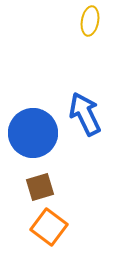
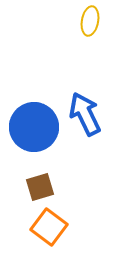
blue circle: moved 1 px right, 6 px up
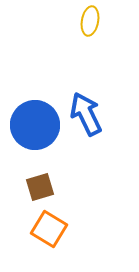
blue arrow: moved 1 px right
blue circle: moved 1 px right, 2 px up
orange square: moved 2 px down; rotated 6 degrees counterclockwise
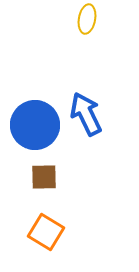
yellow ellipse: moved 3 px left, 2 px up
brown square: moved 4 px right, 10 px up; rotated 16 degrees clockwise
orange square: moved 3 px left, 3 px down
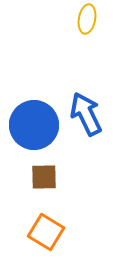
blue circle: moved 1 px left
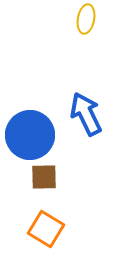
yellow ellipse: moved 1 px left
blue circle: moved 4 px left, 10 px down
orange square: moved 3 px up
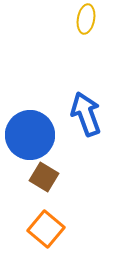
blue arrow: rotated 6 degrees clockwise
brown square: rotated 32 degrees clockwise
orange square: rotated 9 degrees clockwise
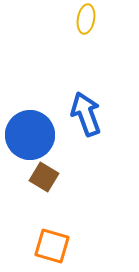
orange square: moved 6 px right, 17 px down; rotated 24 degrees counterclockwise
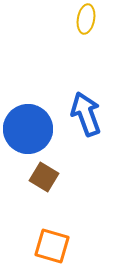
blue circle: moved 2 px left, 6 px up
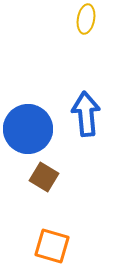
blue arrow: rotated 15 degrees clockwise
